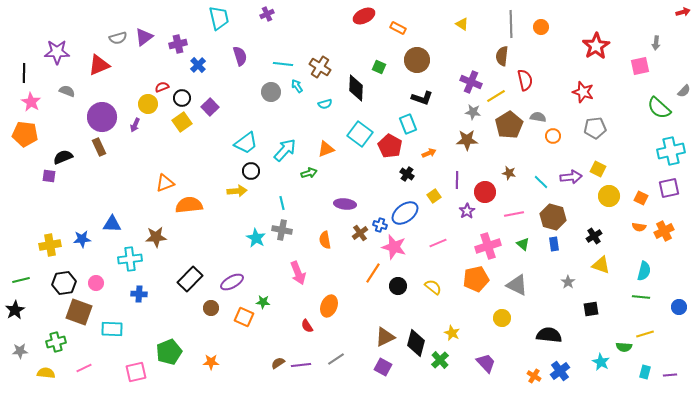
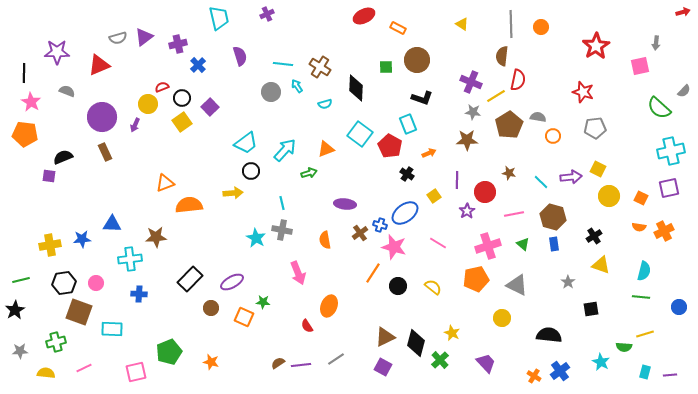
green square at (379, 67): moved 7 px right; rotated 24 degrees counterclockwise
red semicircle at (525, 80): moved 7 px left; rotated 25 degrees clockwise
brown rectangle at (99, 147): moved 6 px right, 5 px down
yellow arrow at (237, 191): moved 4 px left, 2 px down
pink line at (438, 243): rotated 54 degrees clockwise
orange star at (211, 362): rotated 14 degrees clockwise
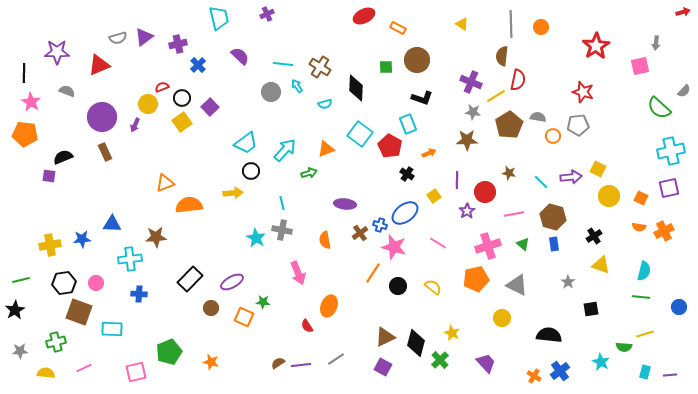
purple semicircle at (240, 56): rotated 30 degrees counterclockwise
gray pentagon at (595, 128): moved 17 px left, 3 px up
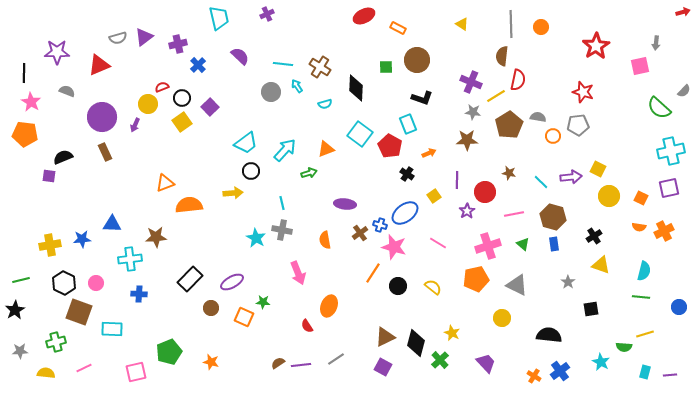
black hexagon at (64, 283): rotated 25 degrees counterclockwise
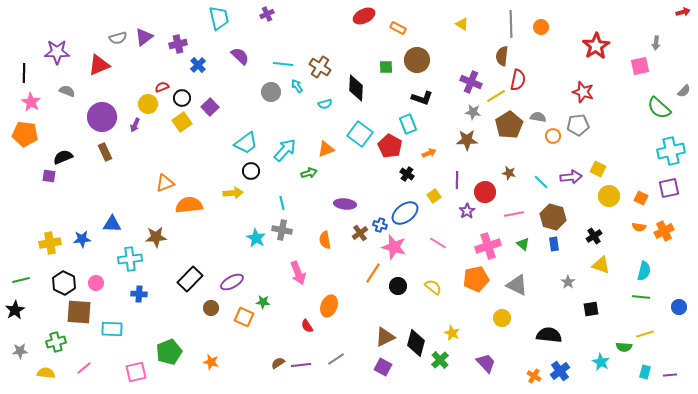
yellow cross at (50, 245): moved 2 px up
brown square at (79, 312): rotated 16 degrees counterclockwise
pink line at (84, 368): rotated 14 degrees counterclockwise
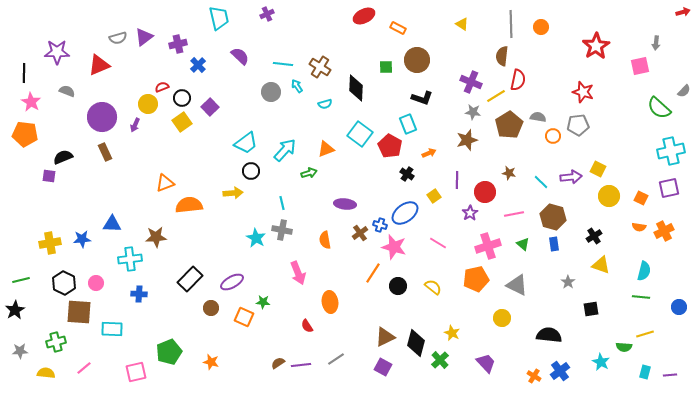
brown star at (467, 140): rotated 15 degrees counterclockwise
purple star at (467, 211): moved 3 px right, 2 px down
orange ellipse at (329, 306): moved 1 px right, 4 px up; rotated 30 degrees counterclockwise
